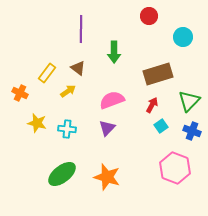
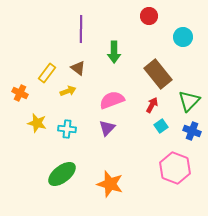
brown rectangle: rotated 68 degrees clockwise
yellow arrow: rotated 14 degrees clockwise
orange star: moved 3 px right, 7 px down
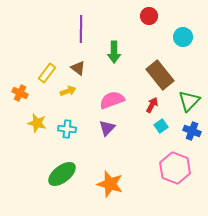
brown rectangle: moved 2 px right, 1 px down
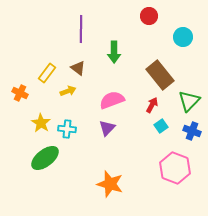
yellow star: moved 4 px right; rotated 18 degrees clockwise
green ellipse: moved 17 px left, 16 px up
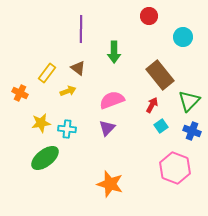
yellow star: rotated 30 degrees clockwise
